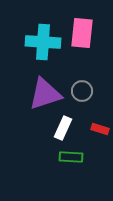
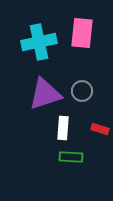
cyan cross: moved 4 px left; rotated 16 degrees counterclockwise
white rectangle: rotated 20 degrees counterclockwise
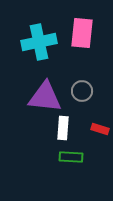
purple triangle: moved 3 px down; rotated 24 degrees clockwise
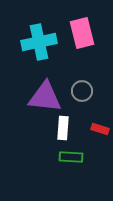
pink rectangle: rotated 20 degrees counterclockwise
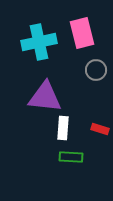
gray circle: moved 14 px right, 21 px up
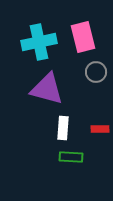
pink rectangle: moved 1 px right, 4 px down
gray circle: moved 2 px down
purple triangle: moved 2 px right, 8 px up; rotated 9 degrees clockwise
red rectangle: rotated 18 degrees counterclockwise
